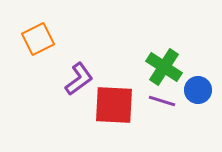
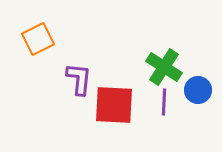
purple L-shape: rotated 48 degrees counterclockwise
purple line: moved 2 px right, 1 px down; rotated 76 degrees clockwise
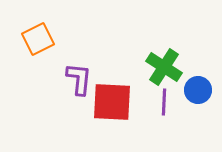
red square: moved 2 px left, 3 px up
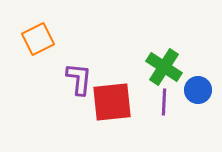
red square: rotated 9 degrees counterclockwise
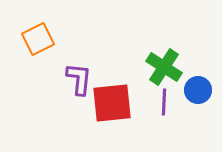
red square: moved 1 px down
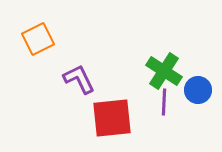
green cross: moved 4 px down
purple L-shape: rotated 32 degrees counterclockwise
red square: moved 15 px down
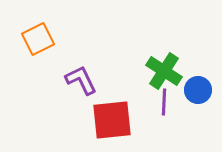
purple L-shape: moved 2 px right, 1 px down
red square: moved 2 px down
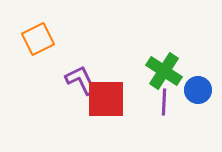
red square: moved 6 px left, 21 px up; rotated 6 degrees clockwise
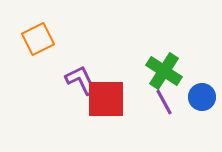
blue circle: moved 4 px right, 7 px down
purple line: rotated 32 degrees counterclockwise
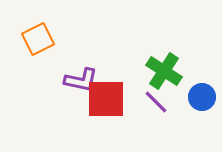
purple L-shape: rotated 128 degrees clockwise
purple line: moved 8 px left; rotated 16 degrees counterclockwise
